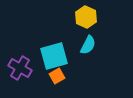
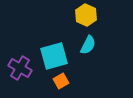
yellow hexagon: moved 2 px up
orange square: moved 4 px right, 5 px down
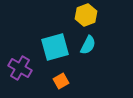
yellow hexagon: rotated 15 degrees clockwise
cyan square: moved 1 px right, 9 px up
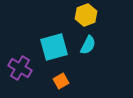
cyan square: moved 1 px left
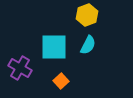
yellow hexagon: moved 1 px right
cyan square: rotated 16 degrees clockwise
orange square: rotated 14 degrees counterclockwise
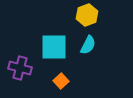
purple cross: rotated 15 degrees counterclockwise
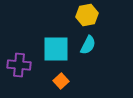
yellow hexagon: rotated 10 degrees clockwise
cyan square: moved 2 px right, 2 px down
purple cross: moved 1 px left, 3 px up; rotated 10 degrees counterclockwise
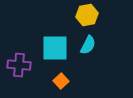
cyan square: moved 1 px left, 1 px up
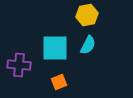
orange square: moved 2 px left, 1 px down; rotated 21 degrees clockwise
